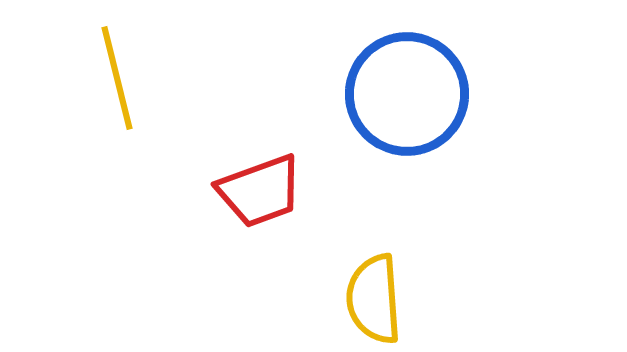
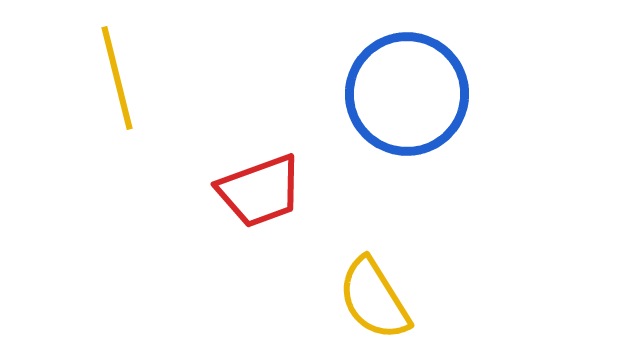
yellow semicircle: rotated 28 degrees counterclockwise
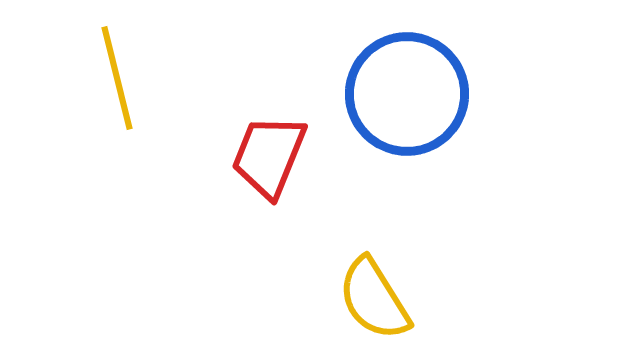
red trapezoid: moved 9 px right, 35 px up; rotated 132 degrees clockwise
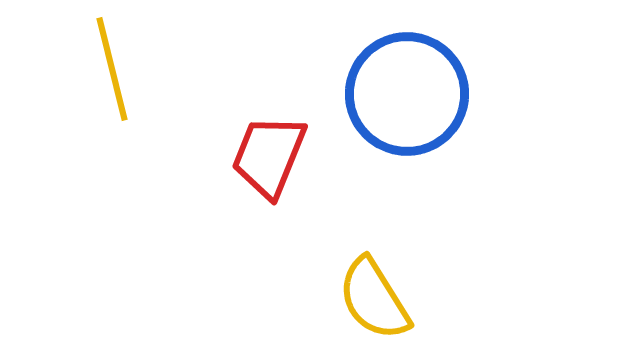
yellow line: moved 5 px left, 9 px up
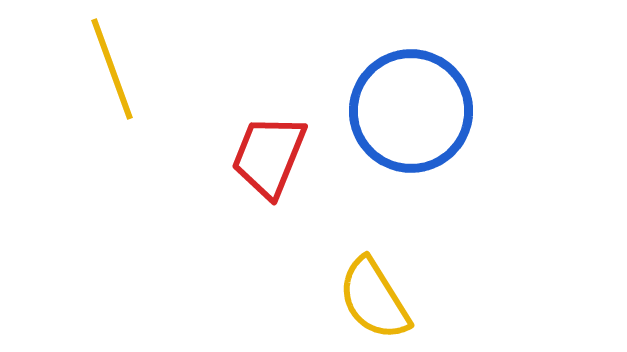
yellow line: rotated 6 degrees counterclockwise
blue circle: moved 4 px right, 17 px down
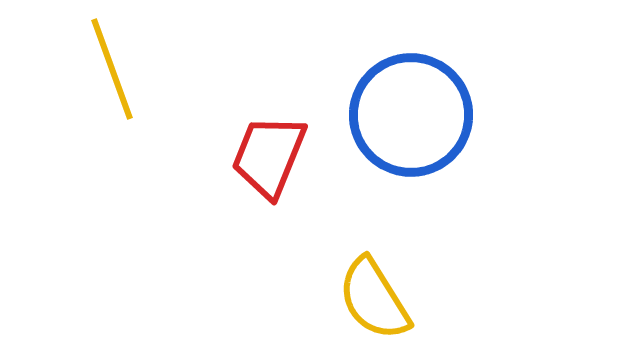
blue circle: moved 4 px down
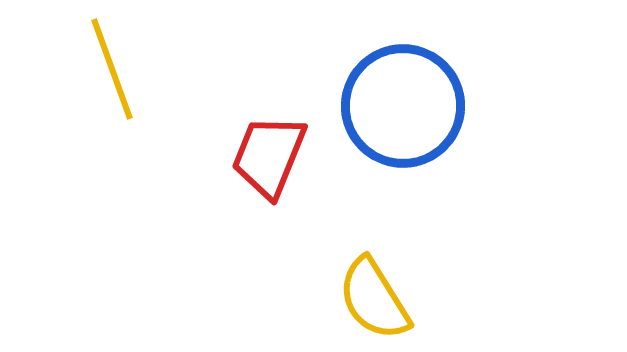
blue circle: moved 8 px left, 9 px up
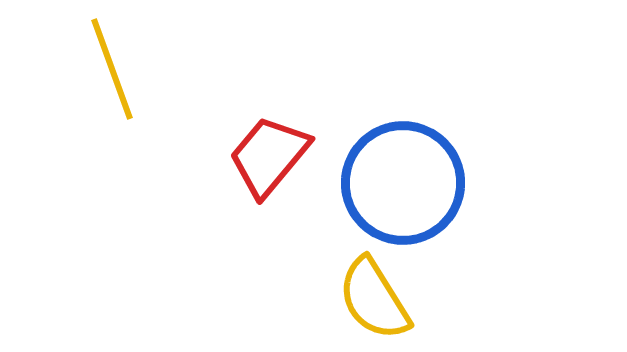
blue circle: moved 77 px down
red trapezoid: rotated 18 degrees clockwise
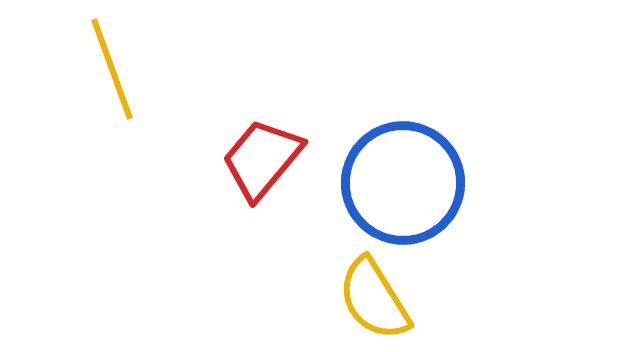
red trapezoid: moved 7 px left, 3 px down
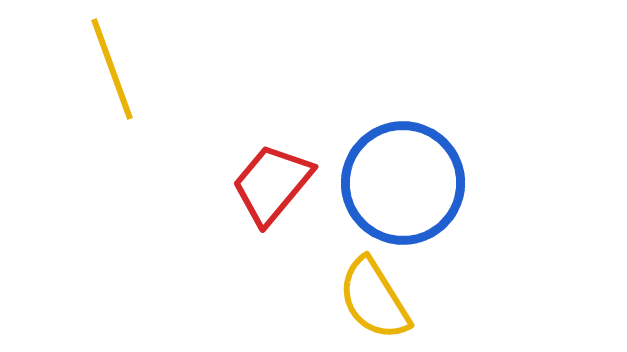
red trapezoid: moved 10 px right, 25 px down
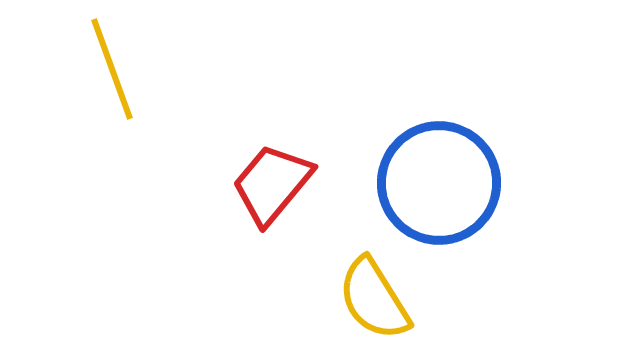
blue circle: moved 36 px right
